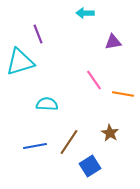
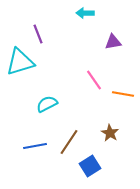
cyan semicircle: rotated 30 degrees counterclockwise
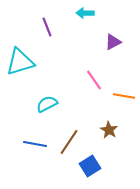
purple line: moved 9 px right, 7 px up
purple triangle: rotated 18 degrees counterclockwise
orange line: moved 1 px right, 2 px down
brown star: moved 1 px left, 3 px up
blue line: moved 2 px up; rotated 20 degrees clockwise
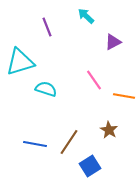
cyan arrow: moved 1 px right, 3 px down; rotated 42 degrees clockwise
cyan semicircle: moved 1 px left, 15 px up; rotated 45 degrees clockwise
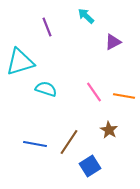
pink line: moved 12 px down
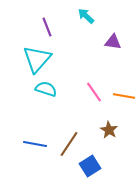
purple triangle: rotated 36 degrees clockwise
cyan triangle: moved 17 px right, 3 px up; rotated 32 degrees counterclockwise
brown line: moved 2 px down
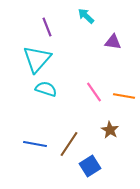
brown star: moved 1 px right
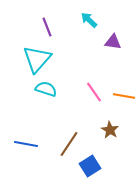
cyan arrow: moved 3 px right, 4 px down
blue line: moved 9 px left
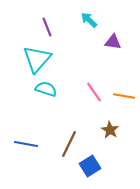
brown line: rotated 8 degrees counterclockwise
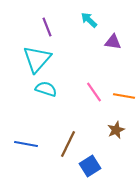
brown star: moved 6 px right; rotated 18 degrees clockwise
brown line: moved 1 px left
